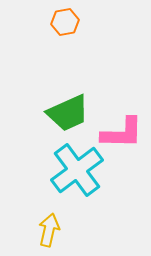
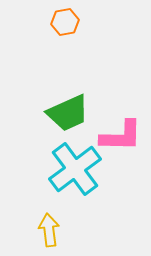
pink L-shape: moved 1 px left, 3 px down
cyan cross: moved 2 px left, 1 px up
yellow arrow: rotated 20 degrees counterclockwise
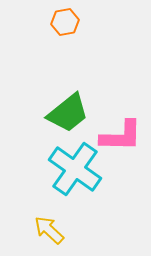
green trapezoid: rotated 15 degrees counterclockwise
cyan cross: rotated 18 degrees counterclockwise
yellow arrow: rotated 40 degrees counterclockwise
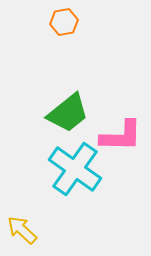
orange hexagon: moved 1 px left
yellow arrow: moved 27 px left
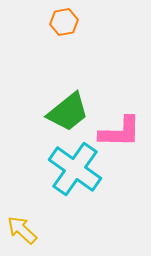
green trapezoid: moved 1 px up
pink L-shape: moved 1 px left, 4 px up
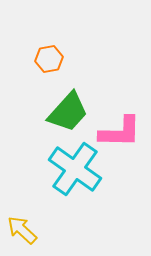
orange hexagon: moved 15 px left, 37 px down
green trapezoid: rotated 9 degrees counterclockwise
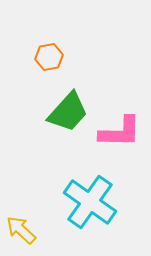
orange hexagon: moved 2 px up
cyan cross: moved 15 px right, 33 px down
yellow arrow: moved 1 px left
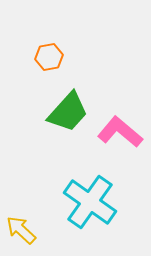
pink L-shape: rotated 141 degrees counterclockwise
